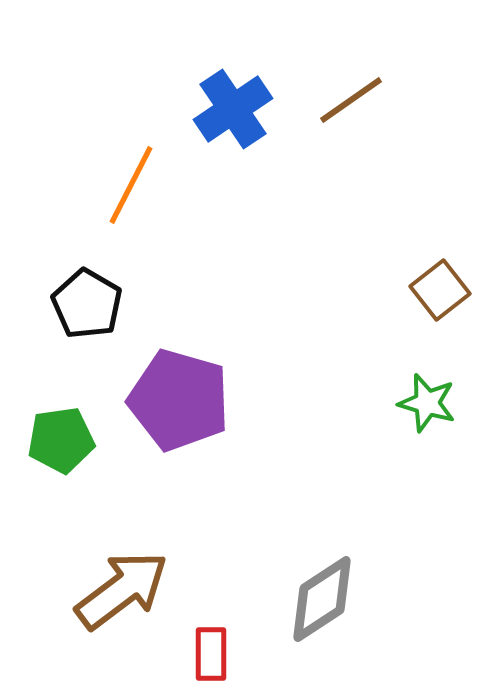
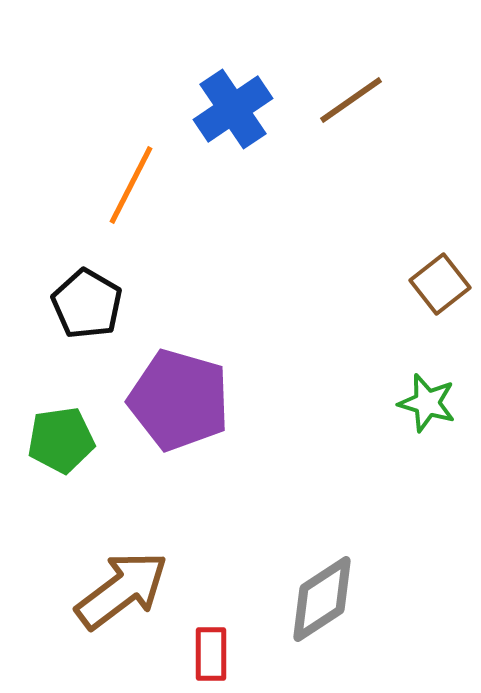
brown square: moved 6 px up
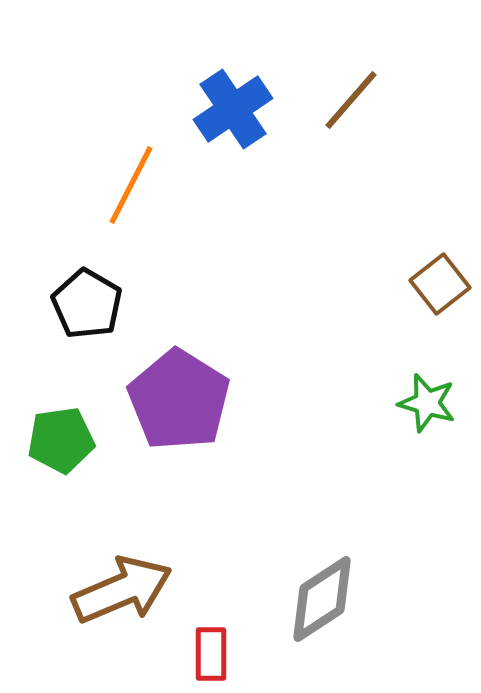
brown line: rotated 14 degrees counterclockwise
purple pentagon: rotated 16 degrees clockwise
brown arrow: rotated 14 degrees clockwise
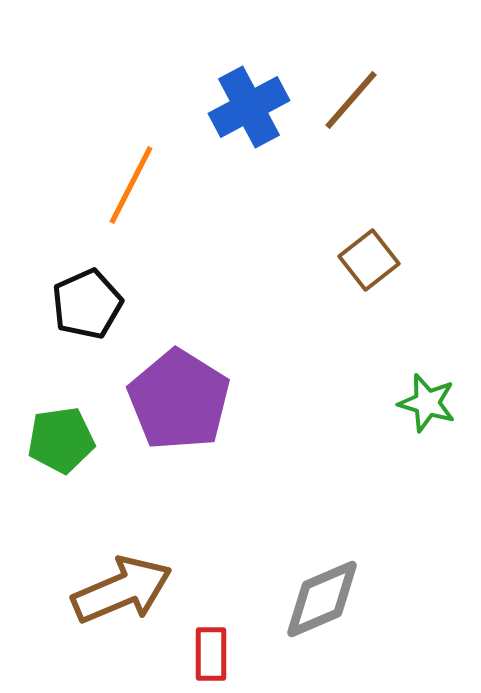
blue cross: moved 16 px right, 2 px up; rotated 6 degrees clockwise
brown square: moved 71 px left, 24 px up
black pentagon: rotated 18 degrees clockwise
gray diamond: rotated 10 degrees clockwise
